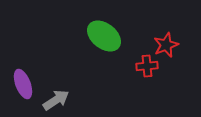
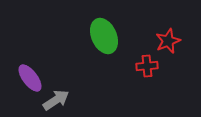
green ellipse: rotated 28 degrees clockwise
red star: moved 2 px right, 4 px up
purple ellipse: moved 7 px right, 6 px up; rotated 16 degrees counterclockwise
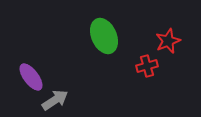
red cross: rotated 10 degrees counterclockwise
purple ellipse: moved 1 px right, 1 px up
gray arrow: moved 1 px left
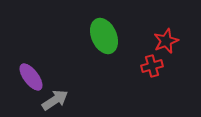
red star: moved 2 px left
red cross: moved 5 px right
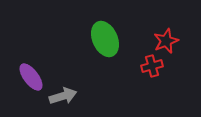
green ellipse: moved 1 px right, 3 px down
gray arrow: moved 8 px right, 4 px up; rotated 16 degrees clockwise
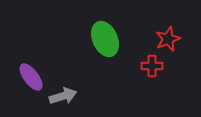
red star: moved 2 px right, 2 px up
red cross: rotated 15 degrees clockwise
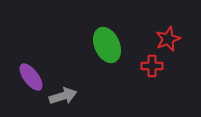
green ellipse: moved 2 px right, 6 px down
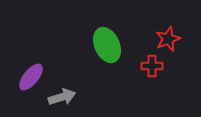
purple ellipse: rotated 76 degrees clockwise
gray arrow: moved 1 px left, 1 px down
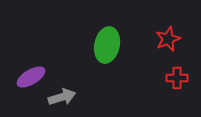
green ellipse: rotated 36 degrees clockwise
red cross: moved 25 px right, 12 px down
purple ellipse: rotated 20 degrees clockwise
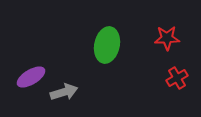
red star: moved 1 px left, 1 px up; rotated 20 degrees clockwise
red cross: rotated 30 degrees counterclockwise
gray arrow: moved 2 px right, 5 px up
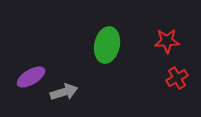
red star: moved 3 px down
